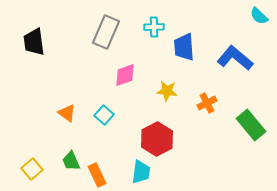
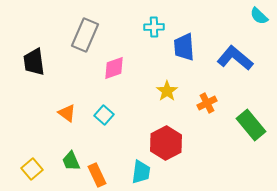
gray rectangle: moved 21 px left, 3 px down
black trapezoid: moved 20 px down
pink diamond: moved 11 px left, 7 px up
yellow star: rotated 30 degrees clockwise
red hexagon: moved 9 px right, 4 px down
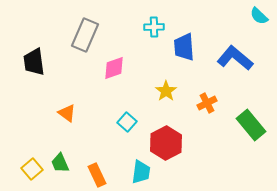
yellow star: moved 1 px left
cyan square: moved 23 px right, 7 px down
green trapezoid: moved 11 px left, 2 px down
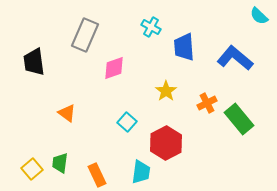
cyan cross: moved 3 px left; rotated 30 degrees clockwise
green rectangle: moved 12 px left, 6 px up
green trapezoid: rotated 30 degrees clockwise
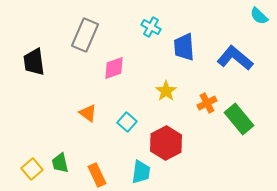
orange triangle: moved 21 px right
green trapezoid: rotated 20 degrees counterclockwise
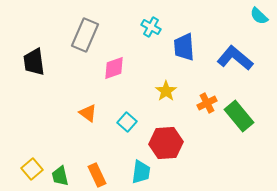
green rectangle: moved 3 px up
red hexagon: rotated 24 degrees clockwise
green trapezoid: moved 13 px down
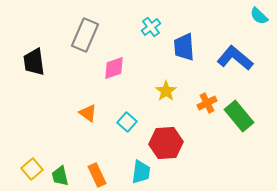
cyan cross: rotated 24 degrees clockwise
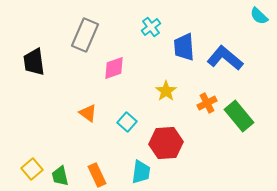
blue L-shape: moved 10 px left
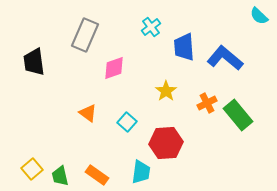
green rectangle: moved 1 px left, 1 px up
orange rectangle: rotated 30 degrees counterclockwise
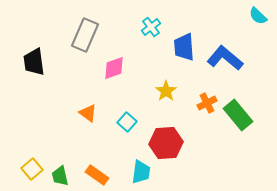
cyan semicircle: moved 1 px left
